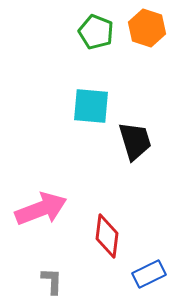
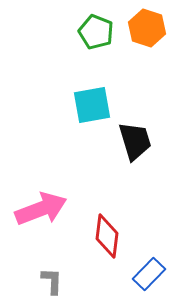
cyan square: moved 1 px right, 1 px up; rotated 15 degrees counterclockwise
blue rectangle: rotated 20 degrees counterclockwise
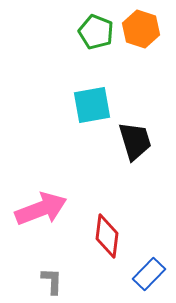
orange hexagon: moved 6 px left, 1 px down
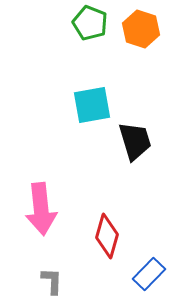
green pentagon: moved 6 px left, 9 px up
pink arrow: rotated 105 degrees clockwise
red diamond: rotated 9 degrees clockwise
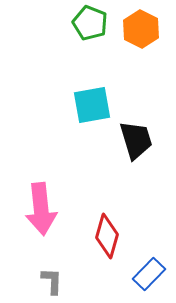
orange hexagon: rotated 9 degrees clockwise
black trapezoid: moved 1 px right, 1 px up
